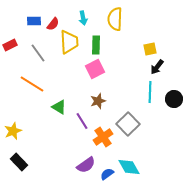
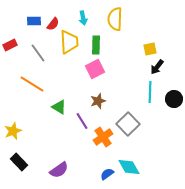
purple semicircle: moved 27 px left, 5 px down
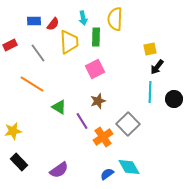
green rectangle: moved 8 px up
yellow star: rotated 12 degrees clockwise
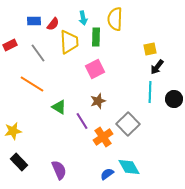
purple semicircle: rotated 78 degrees counterclockwise
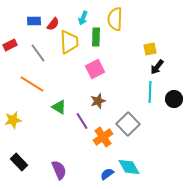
cyan arrow: rotated 32 degrees clockwise
yellow star: moved 11 px up
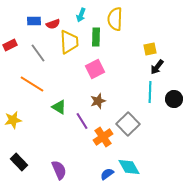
cyan arrow: moved 2 px left, 3 px up
red semicircle: rotated 32 degrees clockwise
